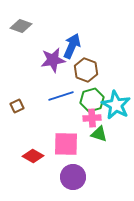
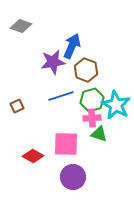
purple star: moved 2 px down
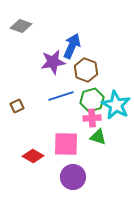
green triangle: moved 1 px left, 3 px down
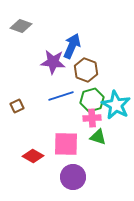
purple star: rotated 15 degrees clockwise
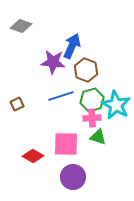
brown square: moved 2 px up
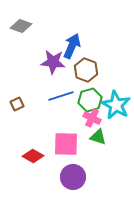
green hexagon: moved 2 px left
pink cross: rotated 30 degrees clockwise
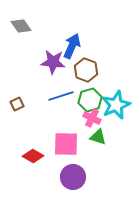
gray diamond: rotated 35 degrees clockwise
cyan star: rotated 20 degrees clockwise
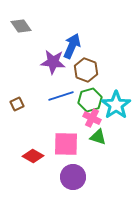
cyan star: rotated 12 degrees counterclockwise
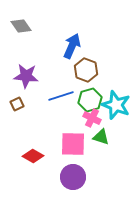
purple star: moved 27 px left, 14 px down
cyan star: rotated 16 degrees counterclockwise
green triangle: moved 3 px right
pink square: moved 7 px right
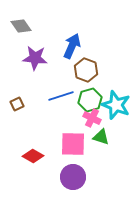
purple star: moved 9 px right, 18 px up
